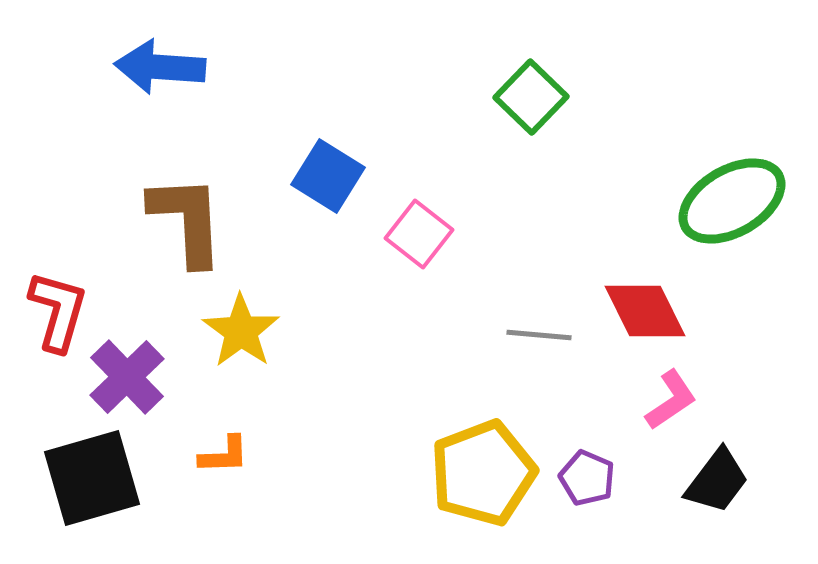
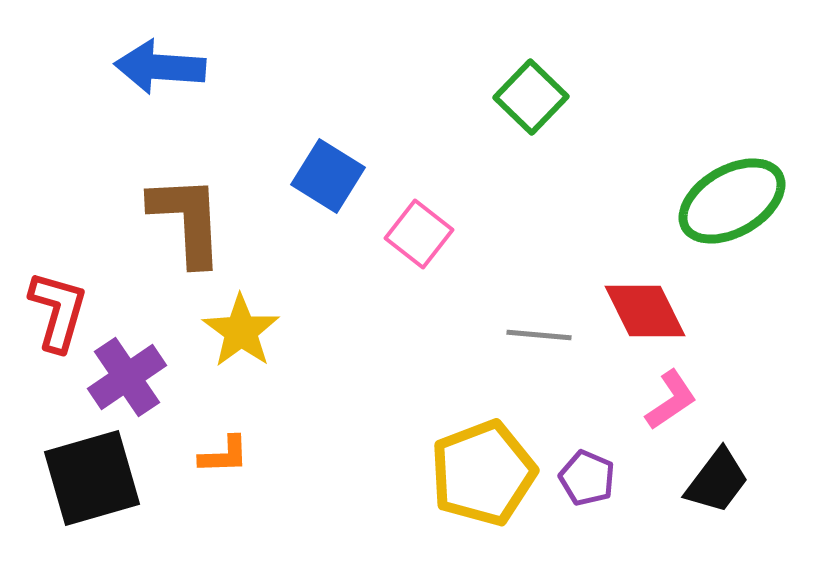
purple cross: rotated 10 degrees clockwise
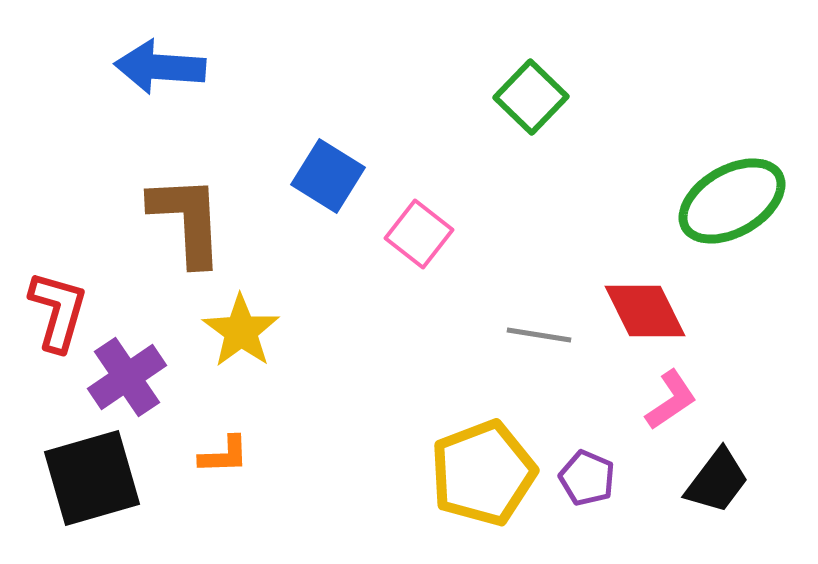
gray line: rotated 4 degrees clockwise
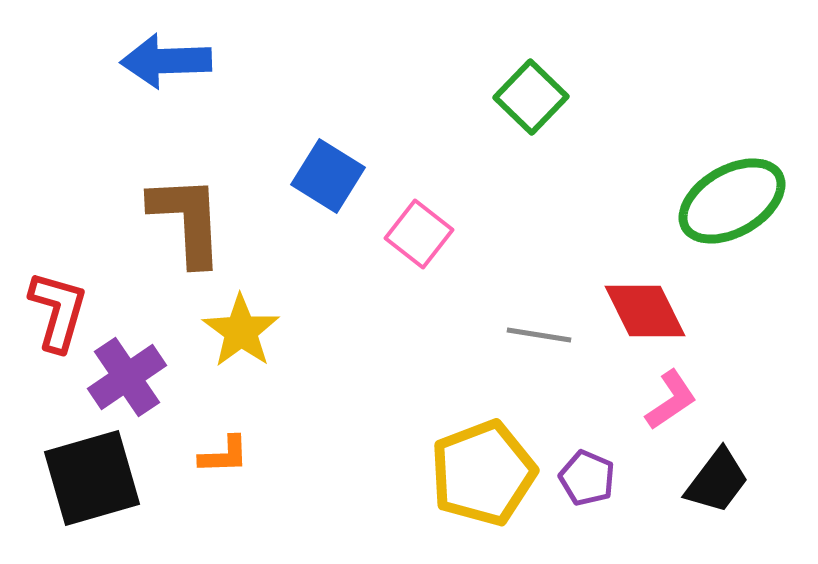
blue arrow: moved 6 px right, 6 px up; rotated 6 degrees counterclockwise
